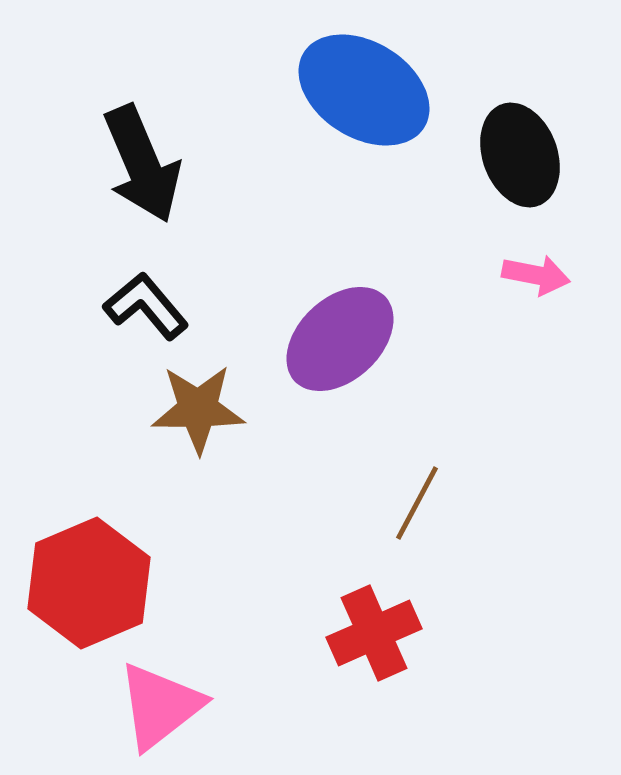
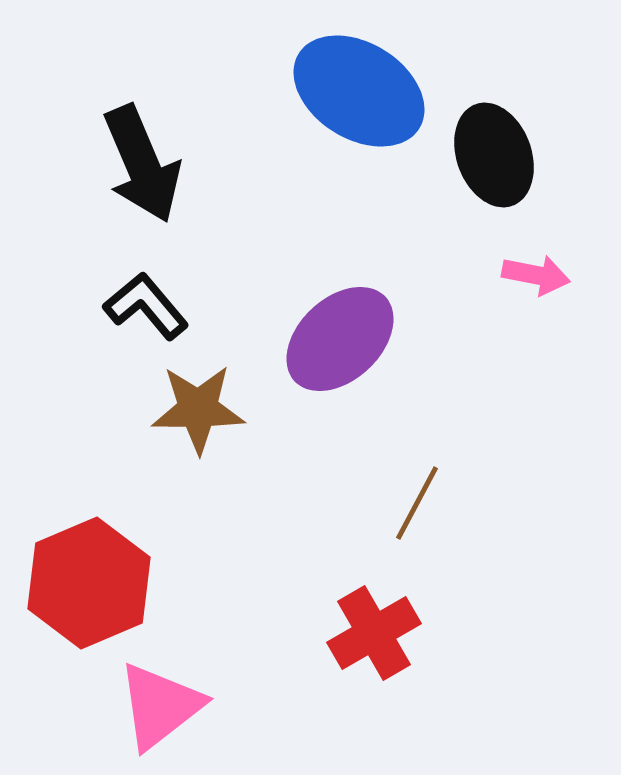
blue ellipse: moved 5 px left, 1 px down
black ellipse: moved 26 px left
red cross: rotated 6 degrees counterclockwise
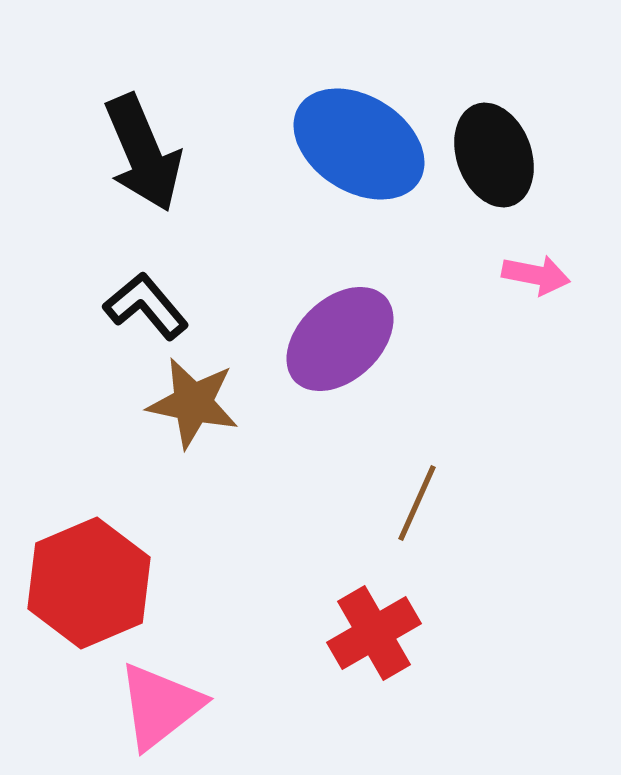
blue ellipse: moved 53 px down
black arrow: moved 1 px right, 11 px up
brown star: moved 5 px left, 6 px up; rotated 12 degrees clockwise
brown line: rotated 4 degrees counterclockwise
